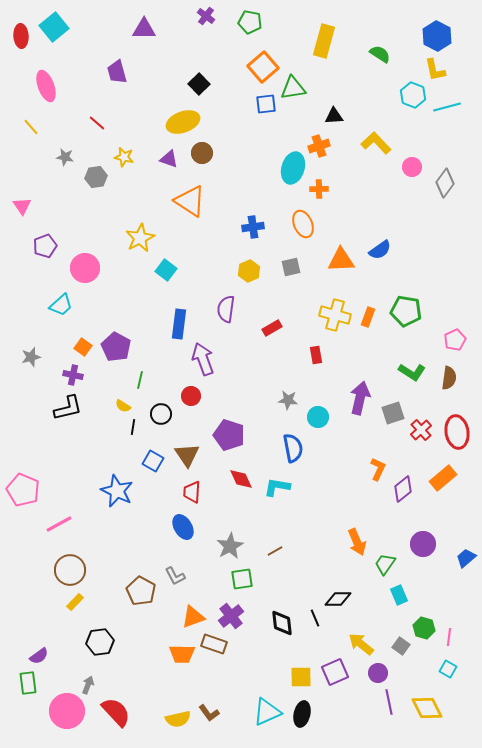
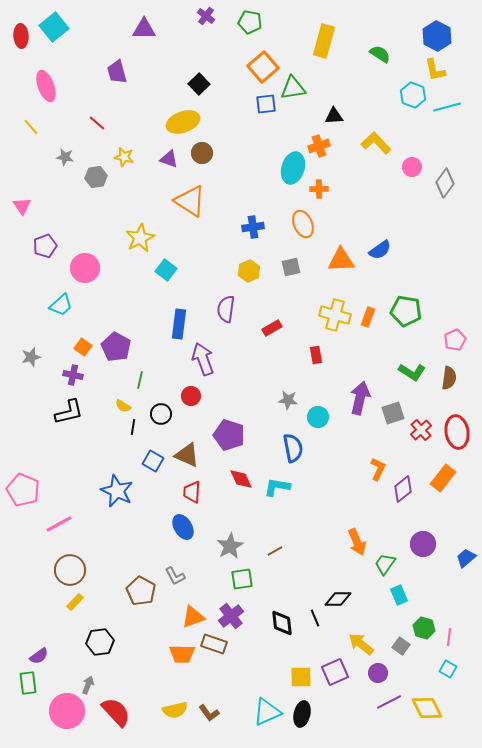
black L-shape at (68, 408): moved 1 px right, 4 px down
brown triangle at (187, 455): rotated 32 degrees counterclockwise
orange rectangle at (443, 478): rotated 12 degrees counterclockwise
purple line at (389, 702): rotated 75 degrees clockwise
yellow semicircle at (178, 719): moved 3 px left, 9 px up
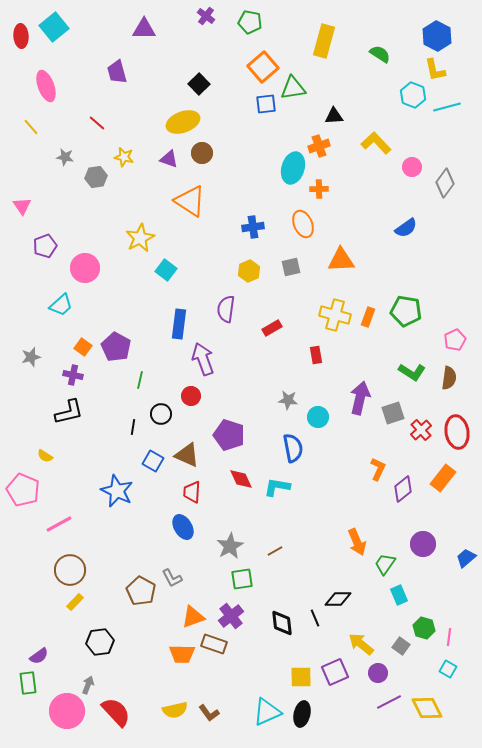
blue semicircle at (380, 250): moved 26 px right, 22 px up
yellow semicircle at (123, 406): moved 78 px left, 50 px down
gray L-shape at (175, 576): moved 3 px left, 2 px down
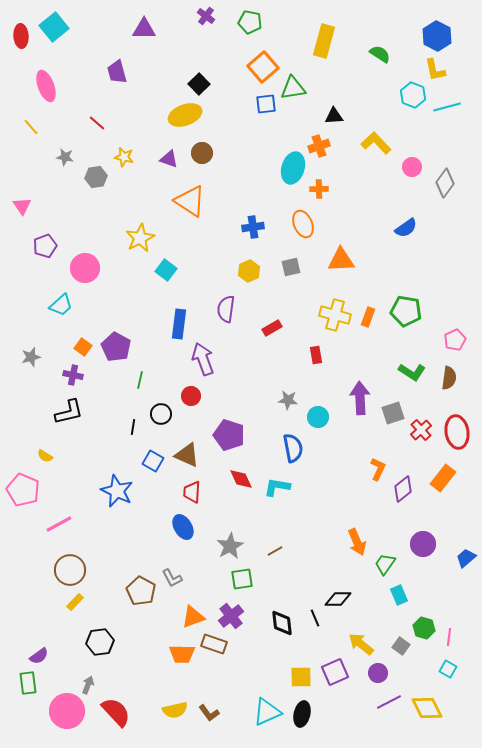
yellow ellipse at (183, 122): moved 2 px right, 7 px up
purple arrow at (360, 398): rotated 16 degrees counterclockwise
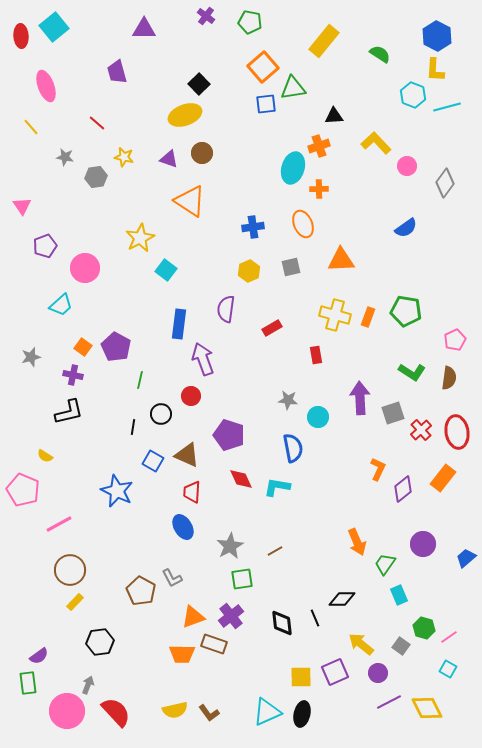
yellow rectangle at (324, 41): rotated 24 degrees clockwise
yellow L-shape at (435, 70): rotated 15 degrees clockwise
pink circle at (412, 167): moved 5 px left, 1 px up
black diamond at (338, 599): moved 4 px right
pink line at (449, 637): rotated 48 degrees clockwise
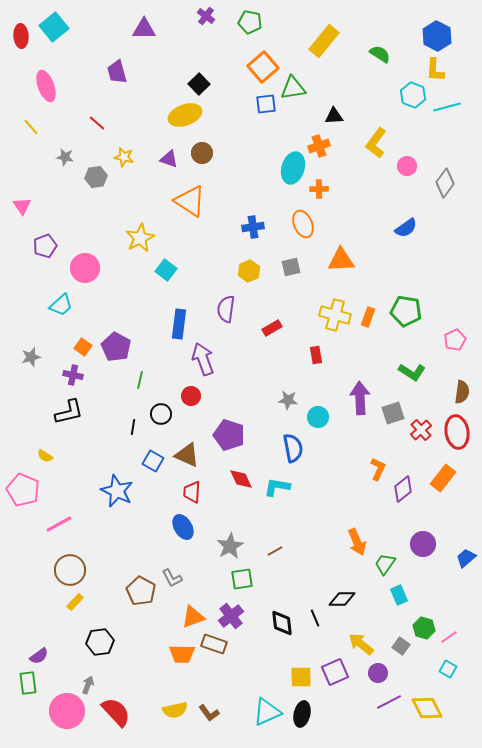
yellow L-shape at (376, 143): rotated 100 degrees counterclockwise
brown semicircle at (449, 378): moved 13 px right, 14 px down
